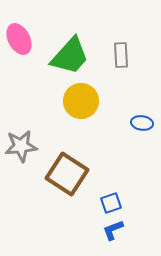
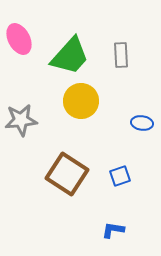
gray star: moved 26 px up
blue square: moved 9 px right, 27 px up
blue L-shape: rotated 30 degrees clockwise
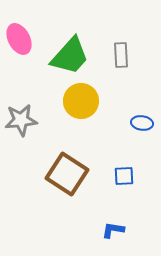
blue square: moved 4 px right; rotated 15 degrees clockwise
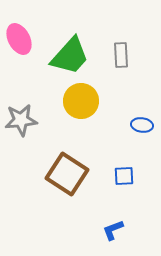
blue ellipse: moved 2 px down
blue L-shape: rotated 30 degrees counterclockwise
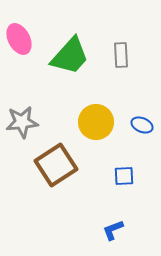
yellow circle: moved 15 px right, 21 px down
gray star: moved 1 px right, 2 px down
blue ellipse: rotated 15 degrees clockwise
brown square: moved 11 px left, 9 px up; rotated 24 degrees clockwise
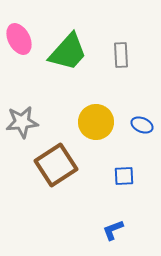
green trapezoid: moved 2 px left, 4 px up
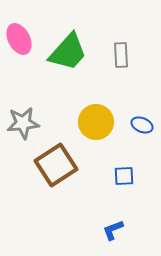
gray star: moved 1 px right, 1 px down
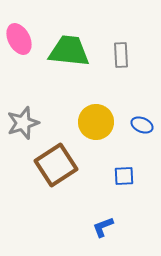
green trapezoid: moved 1 px right, 1 px up; rotated 126 degrees counterclockwise
gray star: rotated 12 degrees counterclockwise
blue L-shape: moved 10 px left, 3 px up
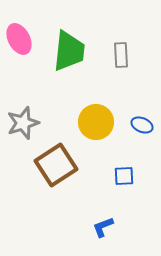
green trapezoid: rotated 90 degrees clockwise
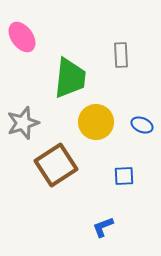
pink ellipse: moved 3 px right, 2 px up; rotated 8 degrees counterclockwise
green trapezoid: moved 1 px right, 27 px down
